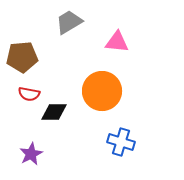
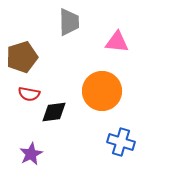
gray trapezoid: rotated 120 degrees clockwise
brown pentagon: rotated 12 degrees counterclockwise
black diamond: rotated 8 degrees counterclockwise
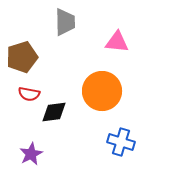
gray trapezoid: moved 4 px left
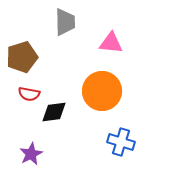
pink triangle: moved 6 px left, 1 px down
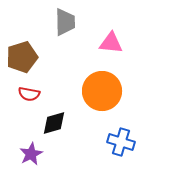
black diamond: moved 11 px down; rotated 8 degrees counterclockwise
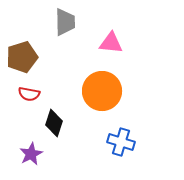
black diamond: rotated 56 degrees counterclockwise
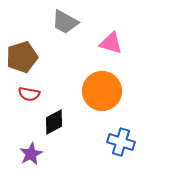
gray trapezoid: rotated 120 degrees clockwise
pink triangle: rotated 10 degrees clockwise
black diamond: moved 1 px up; rotated 44 degrees clockwise
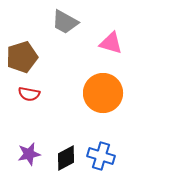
orange circle: moved 1 px right, 2 px down
black diamond: moved 12 px right, 36 px down
blue cross: moved 20 px left, 14 px down
purple star: moved 2 px left; rotated 15 degrees clockwise
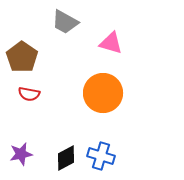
brown pentagon: rotated 20 degrees counterclockwise
purple star: moved 8 px left
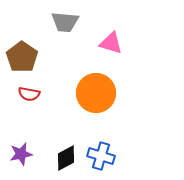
gray trapezoid: rotated 24 degrees counterclockwise
orange circle: moved 7 px left
